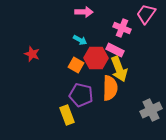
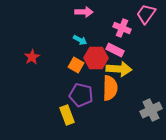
red star: moved 3 px down; rotated 21 degrees clockwise
yellow arrow: rotated 65 degrees counterclockwise
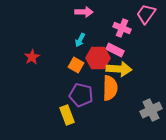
cyan arrow: rotated 88 degrees clockwise
red hexagon: moved 2 px right
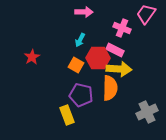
gray cross: moved 4 px left, 2 px down
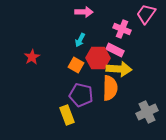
pink cross: moved 1 px down
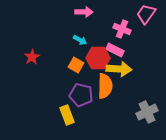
cyan arrow: rotated 88 degrees counterclockwise
orange semicircle: moved 5 px left, 2 px up
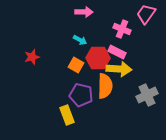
pink rectangle: moved 2 px right, 2 px down
red star: rotated 14 degrees clockwise
gray cross: moved 17 px up
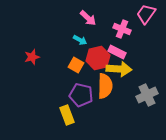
pink arrow: moved 4 px right, 6 px down; rotated 42 degrees clockwise
red hexagon: rotated 15 degrees counterclockwise
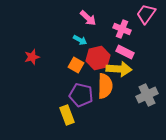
pink rectangle: moved 8 px right
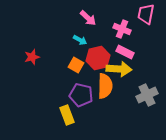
pink trapezoid: rotated 25 degrees counterclockwise
